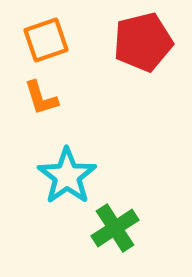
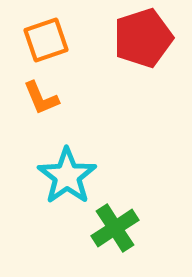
red pentagon: moved 4 px up; rotated 4 degrees counterclockwise
orange L-shape: rotated 6 degrees counterclockwise
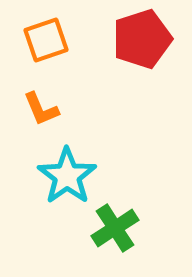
red pentagon: moved 1 px left, 1 px down
orange L-shape: moved 11 px down
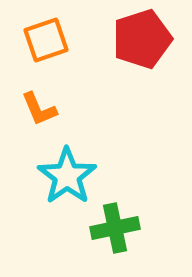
orange L-shape: moved 2 px left
green cross: rotated 21 degrees clockwise
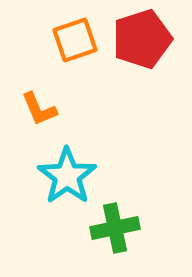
orange square: moved 29 px right
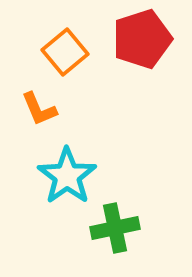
orange square: moved 10 px left, 12 px down; rotated 21 degrees counterclockwise
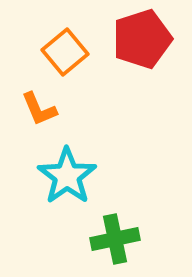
green cross: moved 11 px down
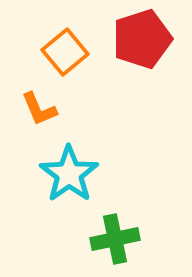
cyan star: moved 2 px right, 2 px up
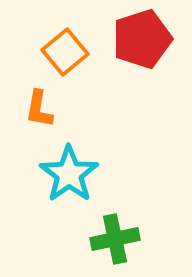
orange L-shape: rotated 33 degrees clockwise
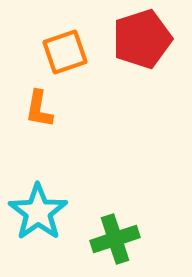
orange square: rotated 21 degrees clockwise
cyan star: moved 31 px left, 38 px down
green cross: rotated 6 degrees counterclockwise
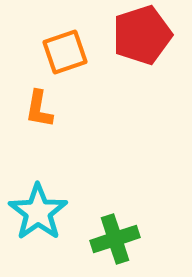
red pentagon: moved 4 px up
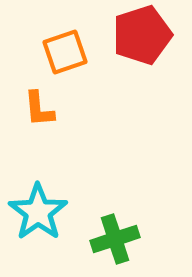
orange L-shape: rotated 15 degrees counterclockwise
